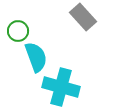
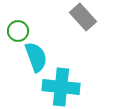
cyan cross: rotated 9 degrees counterclockwise
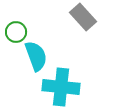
green circle: moved 2 px left, 1 px down
cyan semicircle: moved 1 px up
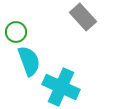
cyan semicircle: moved 7 px left, 5 px down
cyan cross: rotated 18 degrees clockwise
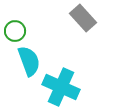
gray rectangle: moved 1 px down
green circle: moved 1 px left, 1 px up
